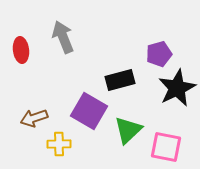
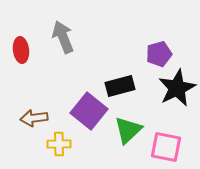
black rectangle: moved 6 px down
purple square: rotated 9 degrees clockwise
brown arrow: rotated 12 degrees clockwise
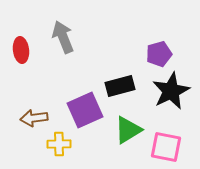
black star: moved 6 px left, 3 px down
purple square: moved 4 px left, 1 px up; rotated 27 degrees clockwise
green triangle: rotated 12 degrees clockwise
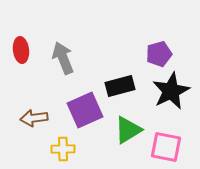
gray arrow: moved 21 px down
yellow cross: moved 4 px right, 5 px down
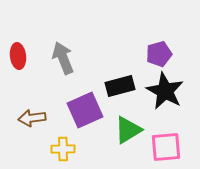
red ellipse: moved 3 px left, 6 px down
black star: moved 6 px left; rotated 18 degrees counterclockwise
brown arrow: moved 2 px left
pink square: rotated 16 degrees counterclockwise
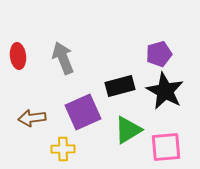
purple square: moved 2 px left, 2 px down
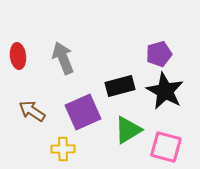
brown arrow: moved 7 px up; rotated 40 degrees clockwise
pink square: rotated 20 degrees clockwise
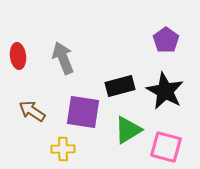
purple pentagon: moved 7 px right, 14 px up; rotated 20 degrees counterclockwise
purple square: rotated 33 degrees clockwise
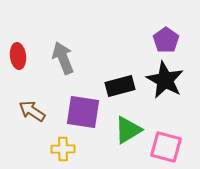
black star: moved 11 px up
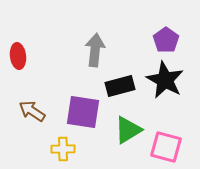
gray arrow: moved 32 px right, 8 px up; rotated 28 degrees clockwise
